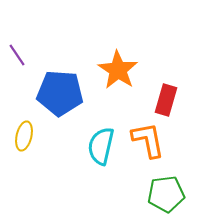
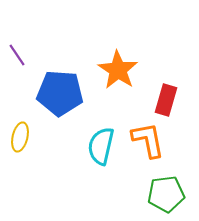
yellow ellipse: moved 4 px left, 1 px down
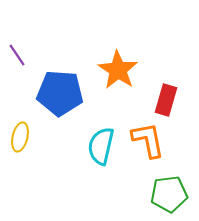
green pentagon: moved 3 px right
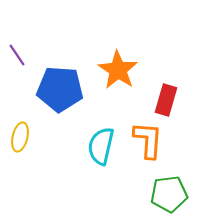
blue pentagon: moved 4 px up
orange L-shape: rotated 15 degrees clockwise
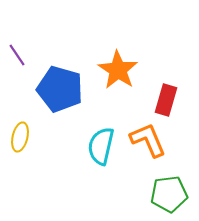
blue pentagon: rotated 12 degrees clockwise
orange L-shape: rotated 27 degrees counterclockwise
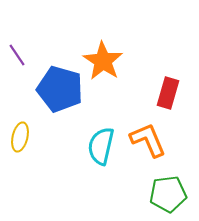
orange star: moved 15 px left, 9 px up
red rectangle: moved 2 px right, 7 px up
green pentagon: moved 1 px left
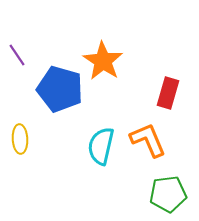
yellow ellipse: moved 2 px down; rotated 16 degrees counterclockwise
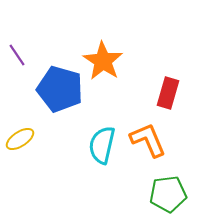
yellow ellipse: rotated 60 degrees clockwise
cyan semicircle: moved 1 px right, 1 px up
